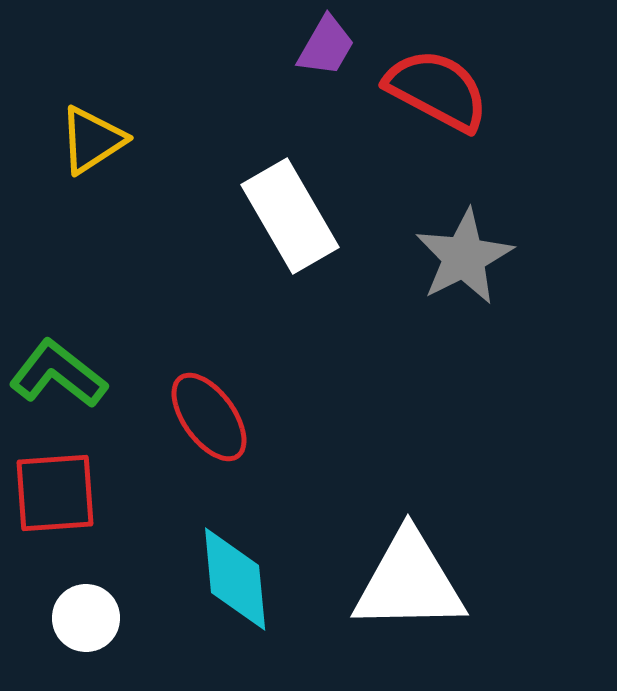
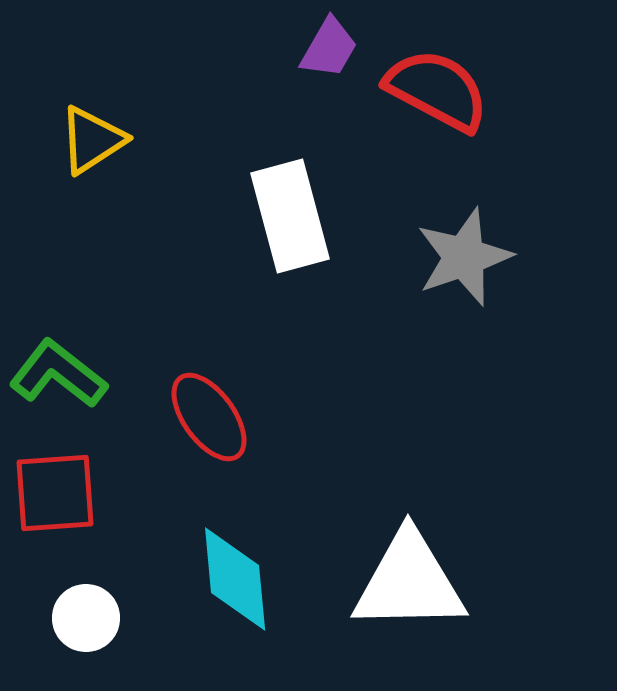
purple trapezoid: moved 3 px right, 2 px down
white rectangle: rotated 15 degrees clockwise
gray star: rotated 8 degrees clockwise
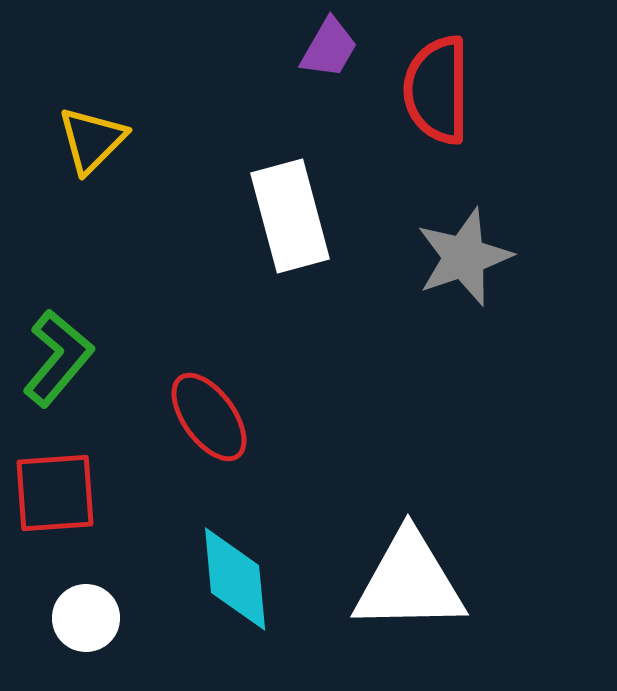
red semicircle: rotated 118 degrees counterclockwise
yellow triangle: rotated 12 degrees counterclockwise
green L-shape: moved 16 px up; rotated 92 degrees clockwise
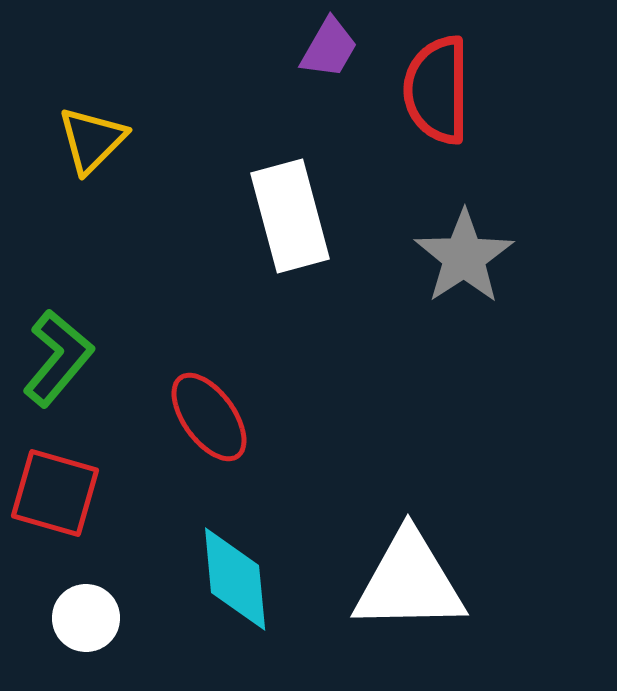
gray star: rotated 14 degrees counterclockwise
red square: rotated 20 degrees clockwise
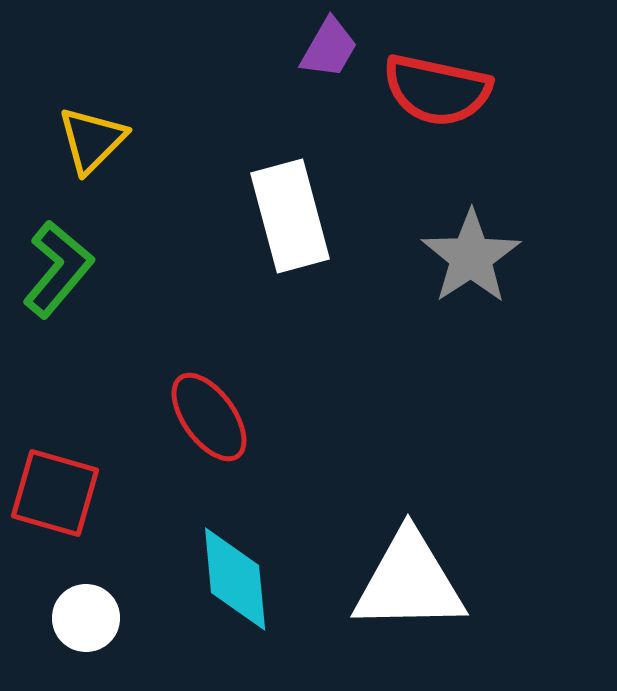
red semicircle: rotated 78 degrees counterclockwise
gray star: moved 7 px right
green L-shape: moved 89 px up
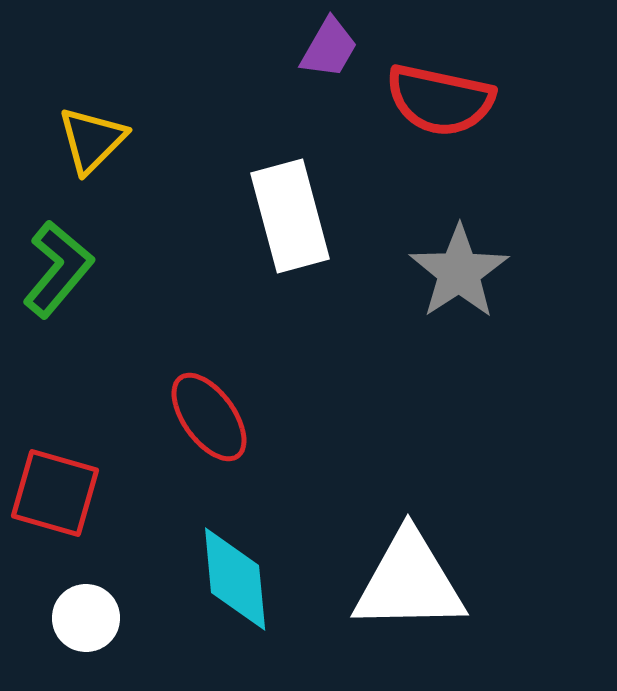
red semicircle: moved 3 px right, 10 px down
gray star: moved 12 px left, 15 px down
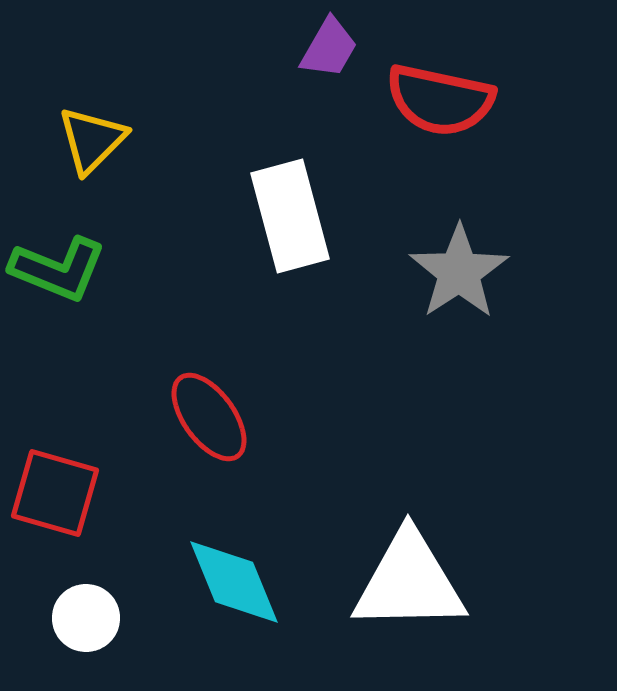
green L-shape: rotated 72 degrees clockwise
cyan diamond: moved 1 px left, 3 px down; rotated 17 degrees counterclockwise
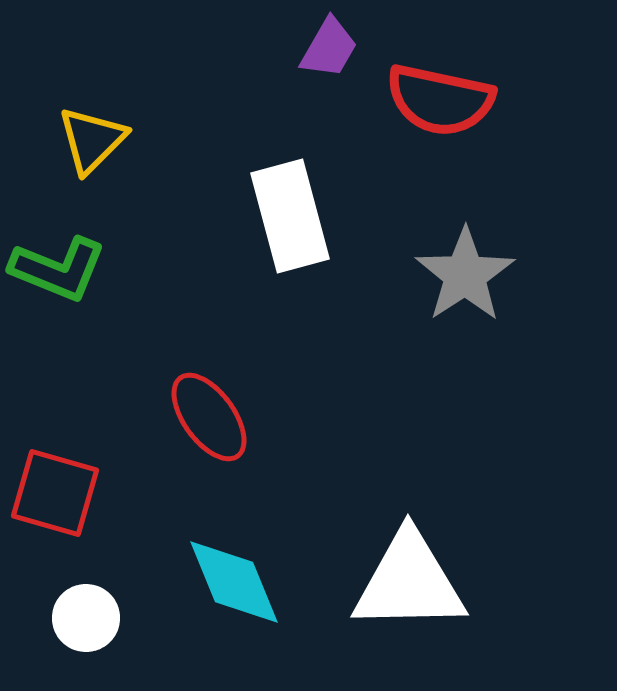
gray star: moved 6 px right, 3 px down
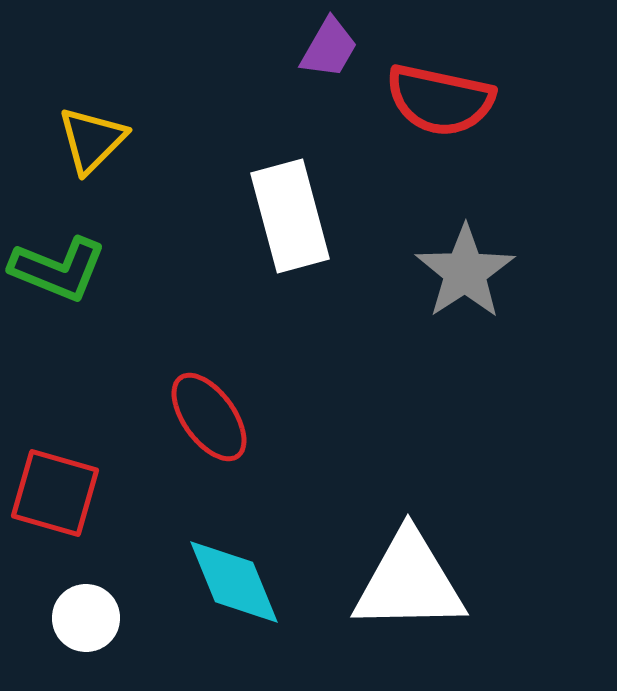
gray star: moved 3 px up
